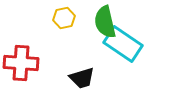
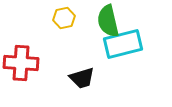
green semicircle: moved 3 px right, 1 px up
cyan rectangle: rotated 48 degrees counterclockwise
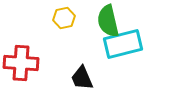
black trapezoid: rotated 84 degrees clockwise
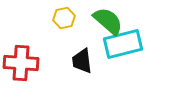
green semicircle: rotated 144 degrees clockwise
black trapezoid: moved 17 px up; rotated 16 degrees clockwise
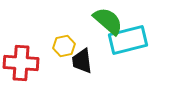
yellow hexagon: moved 28 px down
cyan rectangle: moved 5 px right, 4 px up
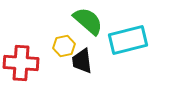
green semicircle: moved 20 px left
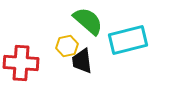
yellow hexagon: moved 3 px right
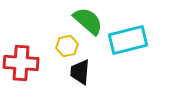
black trapezoid: moved 2 px left, 11 px down; rotated 12 degrees clockwise
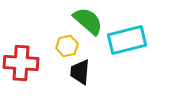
cyan rectangle: moved 1 px left
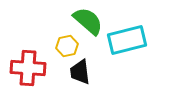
red cross: moved 7 px right, 5 px down
black trapezoid: rotated 12 degrees counterclockwise
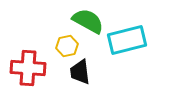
green semicircle: rotated 12 degrees counterclockwise
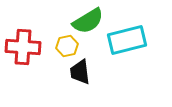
green semicircle: rotated 120 degrees clockwise
red cross: moved 5 px left, 21 px up
